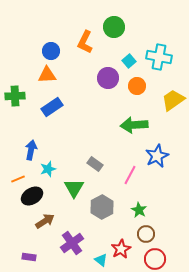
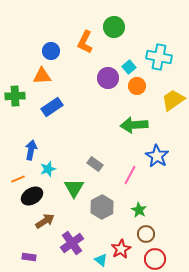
cyan square: moved 6 px down
orange triangle: moved 5 px left, 1 px down
blue star: rotated 15 degrees counterclockwise
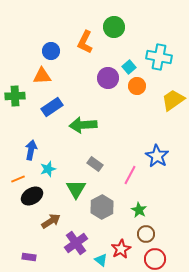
green arrow: moved 51 px left
green triangle: moved 2 px right, 1 px down
brown arrow: moved 6 px right
purple cross: moved 4 px right
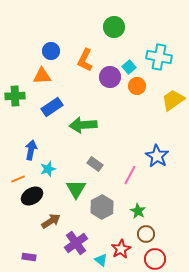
orange L-shape: moved 18 px down
purple circle: moved 2 px right, 1 px up
green star: moved 1 px left, 1 px down
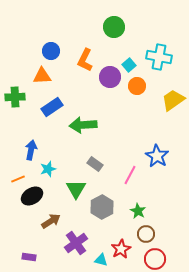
cyan square: moved 2 px up
green cross: moved 1 px down
cyan triangle: rotated 24 degrees counterclockwise
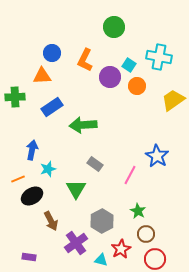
blue circle: moved 1 px right, 2 px down
cyan square: rotated 16 degrees counterclockwise
blue arrow: moved 1 px right
gray hexagon: moved 14 px down
brown arrow: rotated 96 degrees clockwise
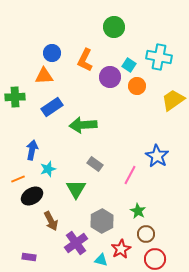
orange triangle: moved 2 px right
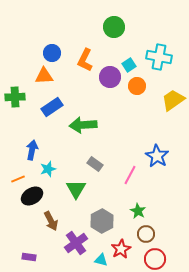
cyan square: rotated 24 degrees clockwise
